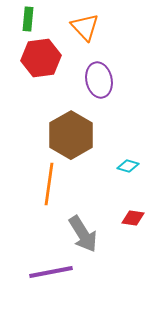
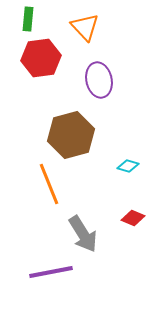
brown hexagon: rotated 15 degrees clockwise
orange line: rotated 30 degrees counterclockwise
red diamond: rotated 15 degrees clockwise
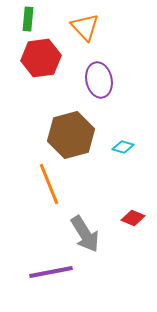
cyan diamond: moved 5 px left, 19 px up
gray arrow: moved 2 px right
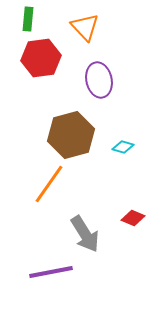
orange line: rotated 57 degrees clockwise
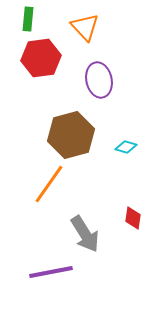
cyan diamond: moved 3 px right
red diamond: rotated 75 degrees clockwise
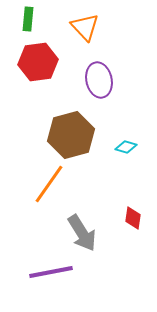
red hexagon: moved 3 px left, 4 px down
gray arrow: moved 3 px left, 1 px up
